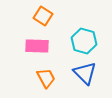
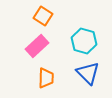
pink rectangle: rotated 45 degrees counterclockwise
blue triangle: moved 3 px right
orange trapezoid: rotated 30 degrees clockwise
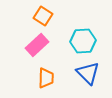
cyan hexagon: moved 1 px left; rotated 20 degrees counterclockwise
pink rectangle: moved 1 px up
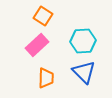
blue triangle: moved 4 px left, 1 px up
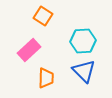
pink rectangle: moved 8 px left, 5 px down
blue triangle: moved 1 px up
